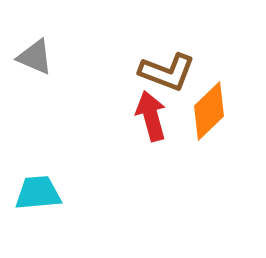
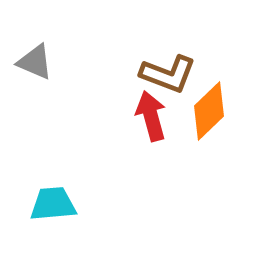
gray triangle: moved 5 px down
brown L-shape: moved 1 px right, 2 px down
cyan trapezoid: moved 15 px right, 11 px down
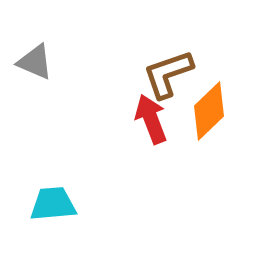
brown L-shape: rotated 140 degrees clockwise
red arrow: moved 3 px down; rotated 6 degrees counterclockwise
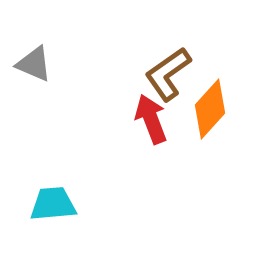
gray triangle: moved 1 px left, 2 px down
brown L-shape: rotated 16 degrees counterclockwise
orange diamond: moved 1 px right, 2 px up; rotated 4 degrees counterclockwise
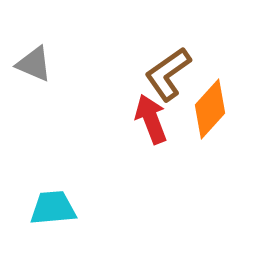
cyan trapezoid: moved 4 px down
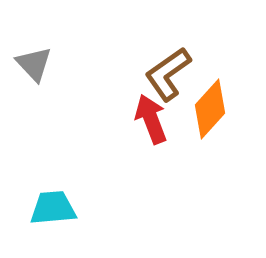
gray triangle: rotated 24 degrees clockwise
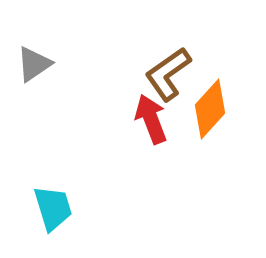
gray triangle: rotated 39 degrees clockwise
cyan trapezoid: rotated 78 degrees clockwise
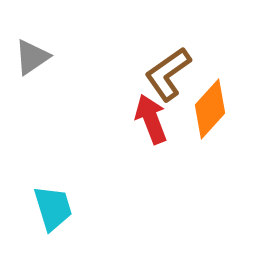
gray triangle: moved 2 px left, 7 px up
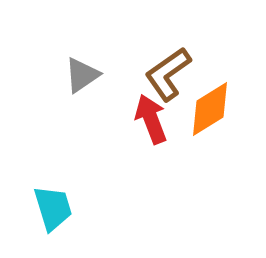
gray triangle: moved 50 px right, 18 px down
orange diamond: rotated 16 degrees clockwise
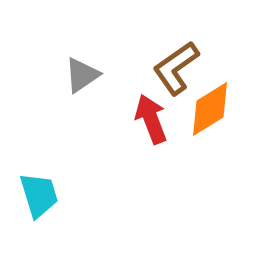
brown L-shape: moved 8 px right, 6 px up
cyan trapezoid: moved 14 px left, 13 px up
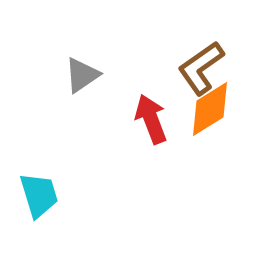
brown L-shape: moved 25 px right
